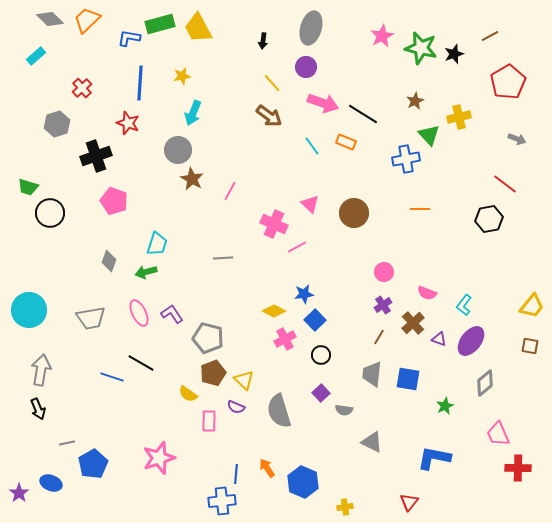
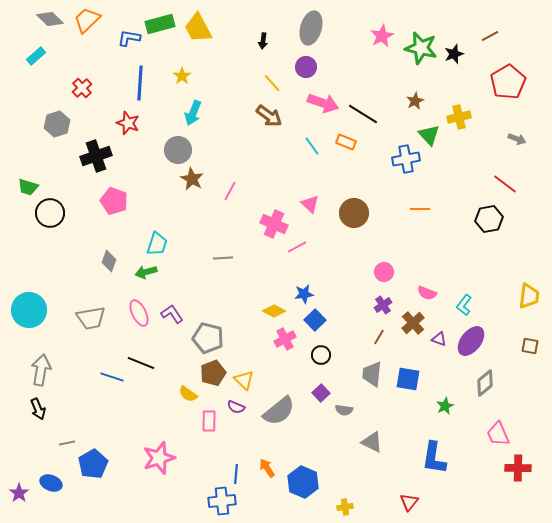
yellow star at (182, 76): rotated 24 degrees counterclockwise
yellow trapezoid at (532, 306): moved 3 px left, 10 px up; rotated 32 degrees counterclockwise
black line at (141, 363): rotated 8 degrees counterclockwise
gray semicircle at (279, 411): rotated 112 degrees counterclockwise
blue L-shape at (434, 458): rotated 92 degrees counterclockwise
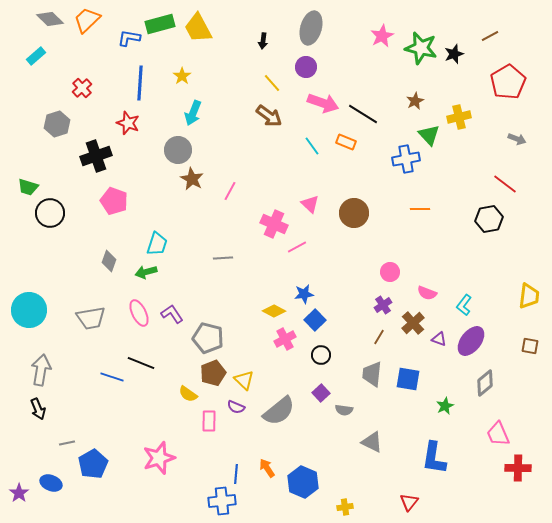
pink circle at (384, 272): moved 6 px right
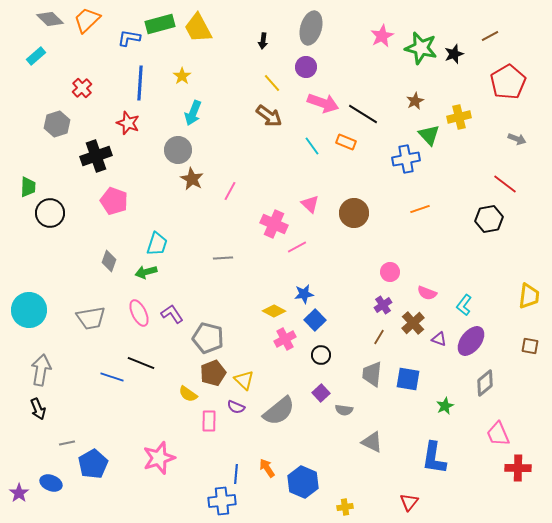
green trapezoid at (28, 187): rotated 105 degrees counterclockwise
orange line at (420, 209): rotated 18 degrees counterclockwise
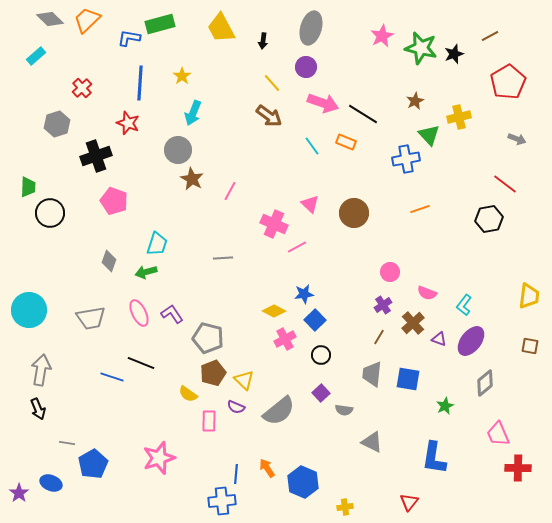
yellow trapezoid at (198, 28): moved 23 px right
gray line at (67, 443): rotated 21 degrees clockwise
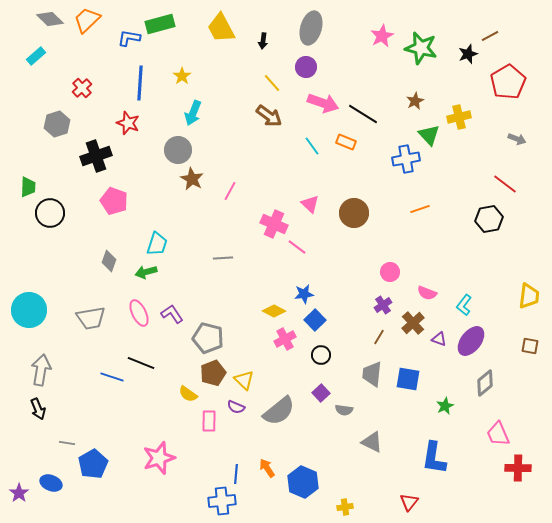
black star at (454, 54): moved 14 px right
pink line at (297, 247): rotated 66 degrees clockwise
